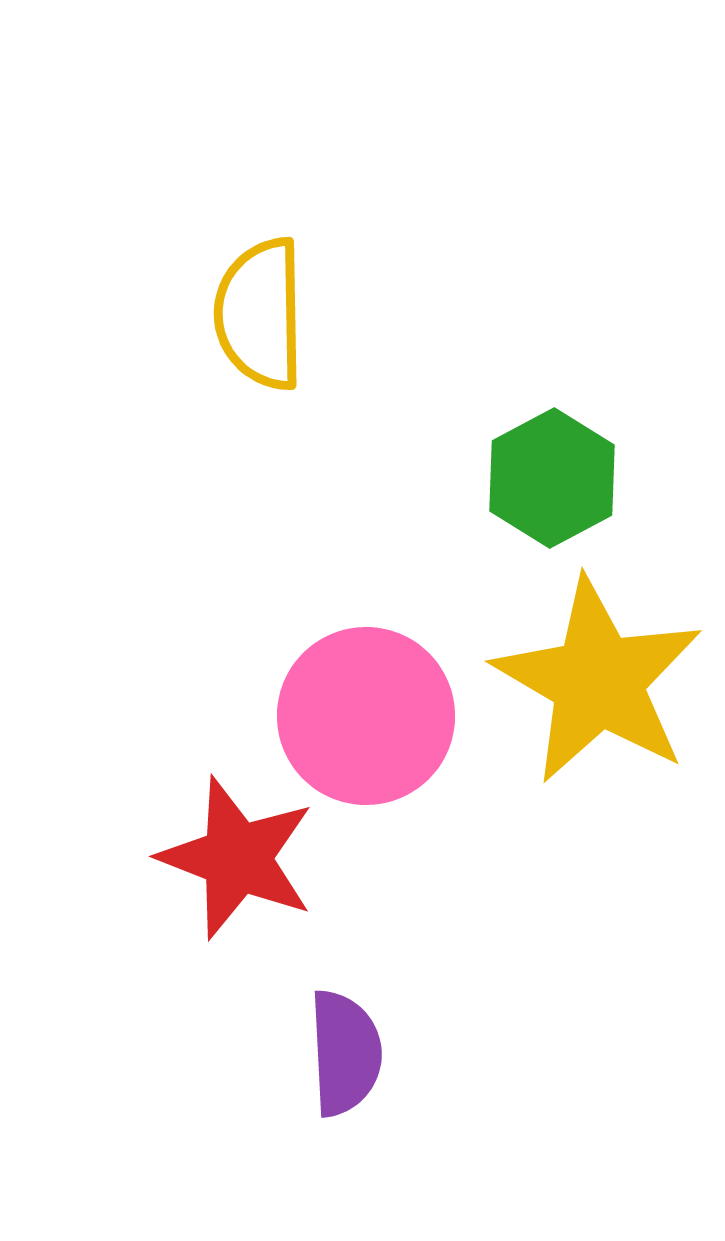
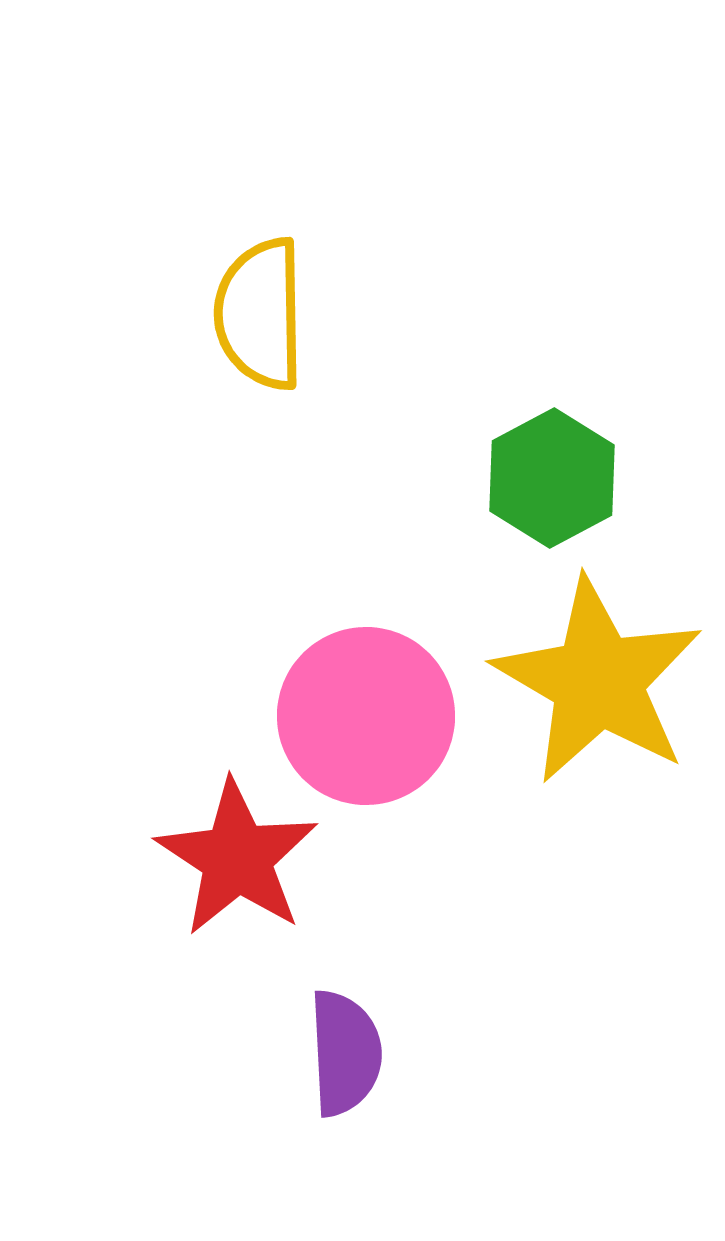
red star: rotated 12 degrees clockwise
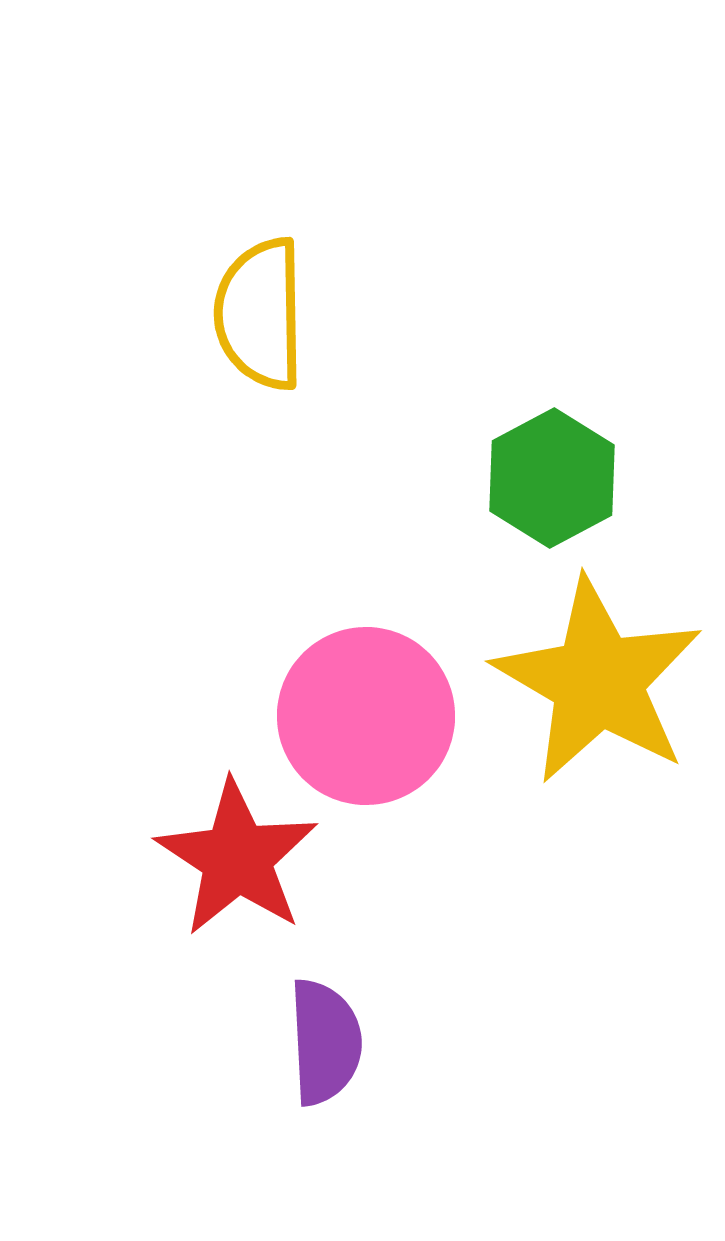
purple semicircle: moved 20 px left, 11 px up
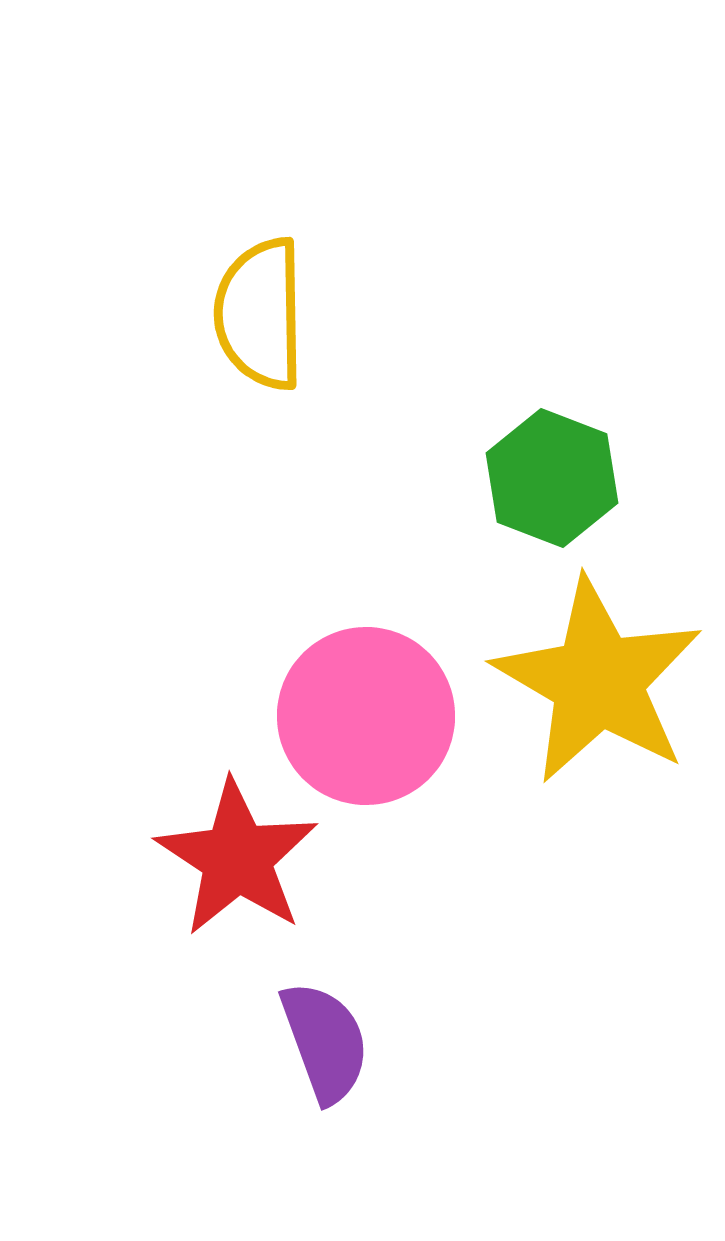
green hexagon: rotated 11 degrees counterclockwise
purple semicircle: rotated 17 degrees counterclockwise
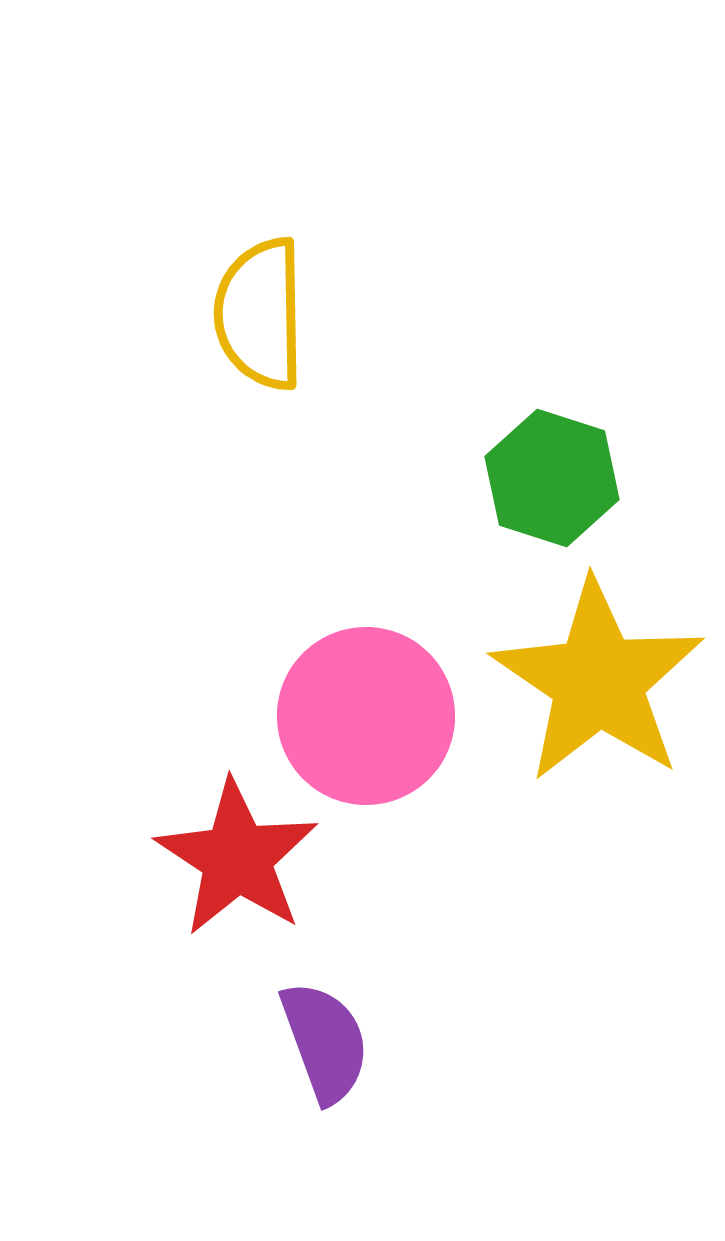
green hexagon: rotated 3 degrees counterclockwise
yellow star: rotated 4 degrees clockwise
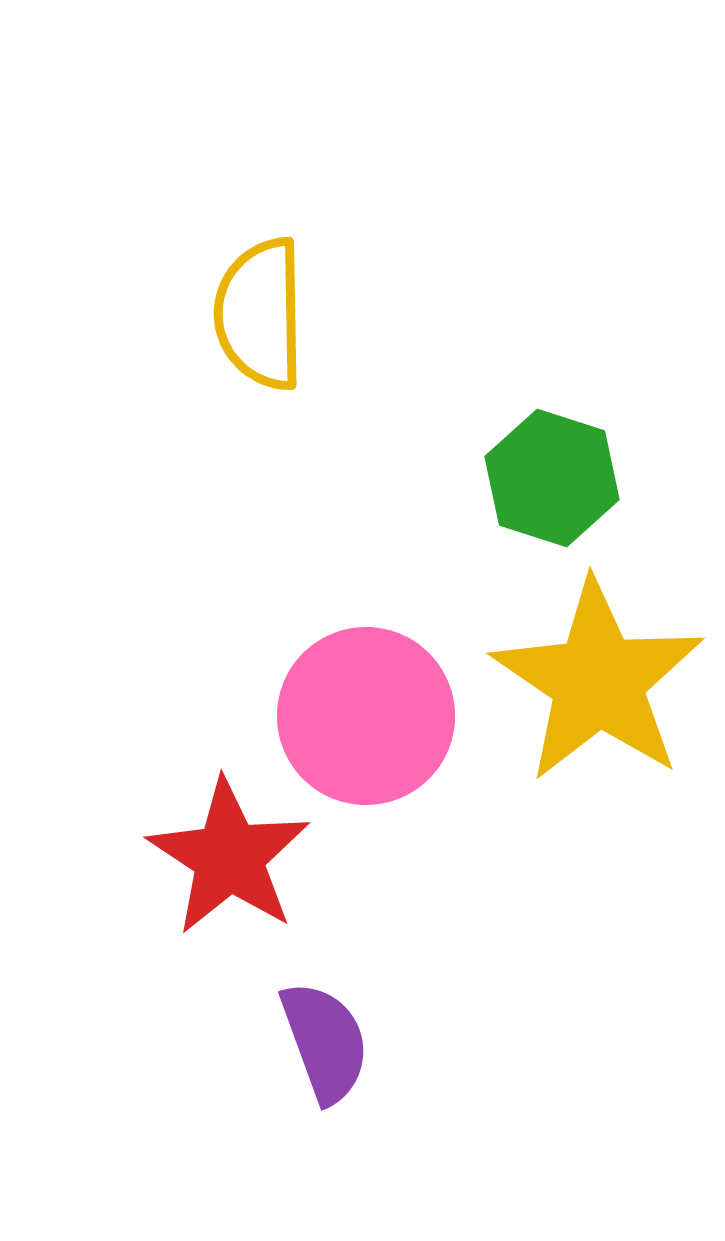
red star: moved 8 px left, 1 px up
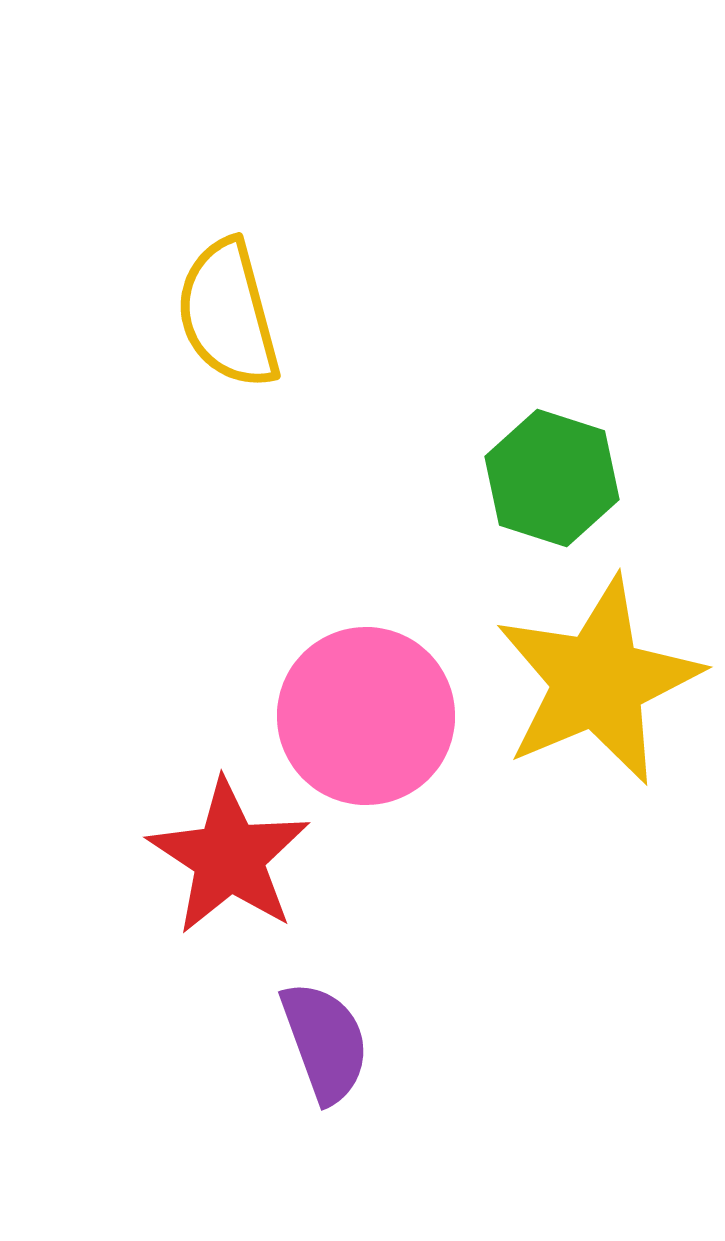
yellow semicircle: moved 32 px left; rotated 14 degrees counterclockwise
yellow star: rotated 15 degrees clockwise
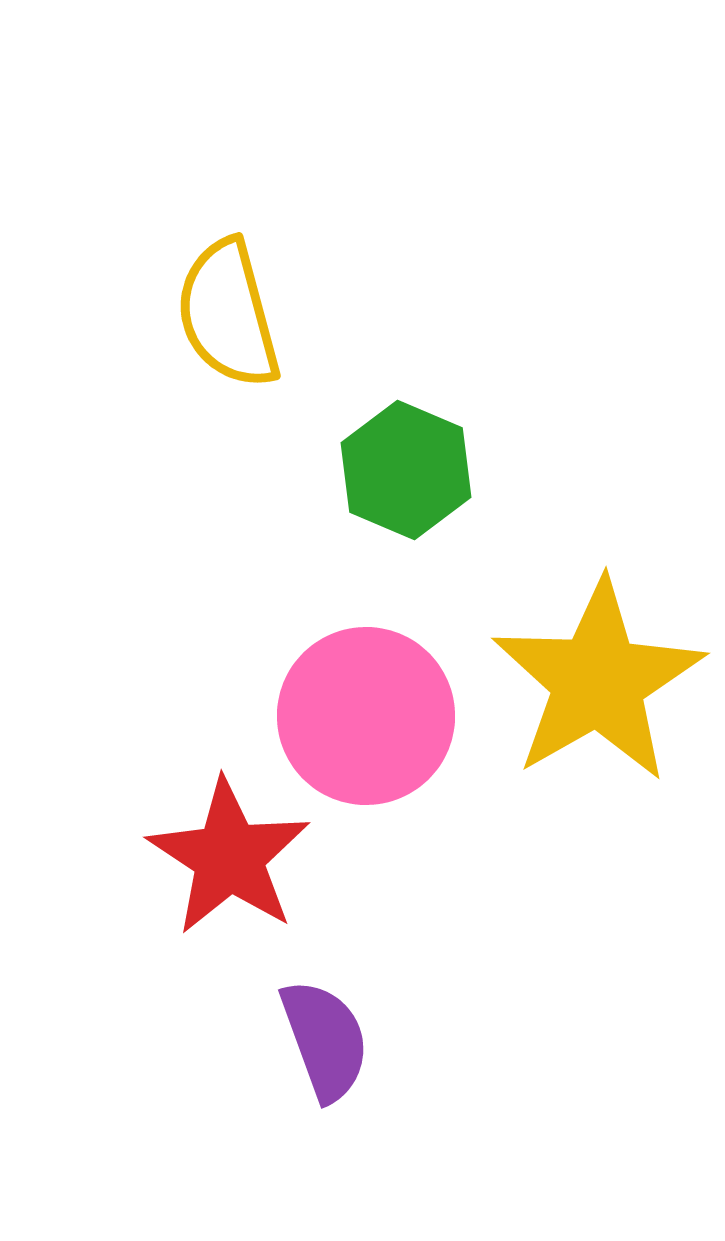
green hexagon: moved 146 px left, 8 px up; rotated 5 degrees clockwise
yellow star: rotated 7 degrees counterclockwise
purple semicircle: moved 2 px up
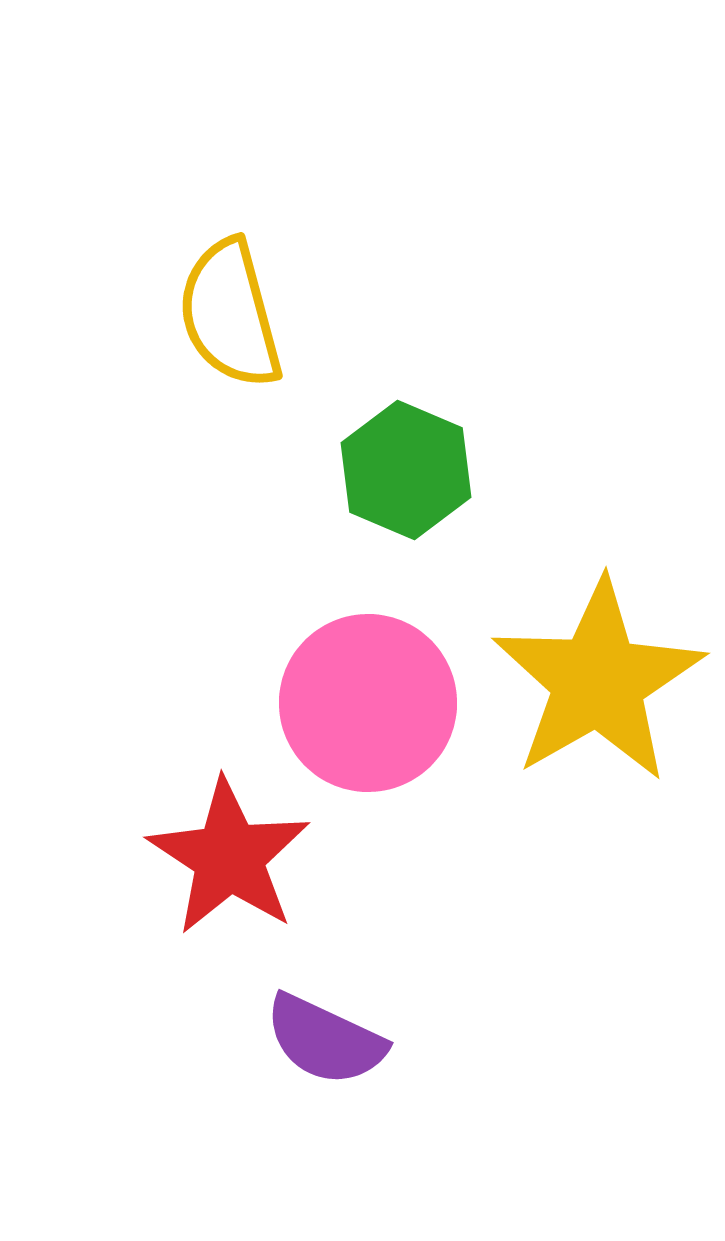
yellow semicircle: moved 2 px right
pink circle: moved 2 px right, 13 px up
purple semicircle: rotated 135 degrees clockwise
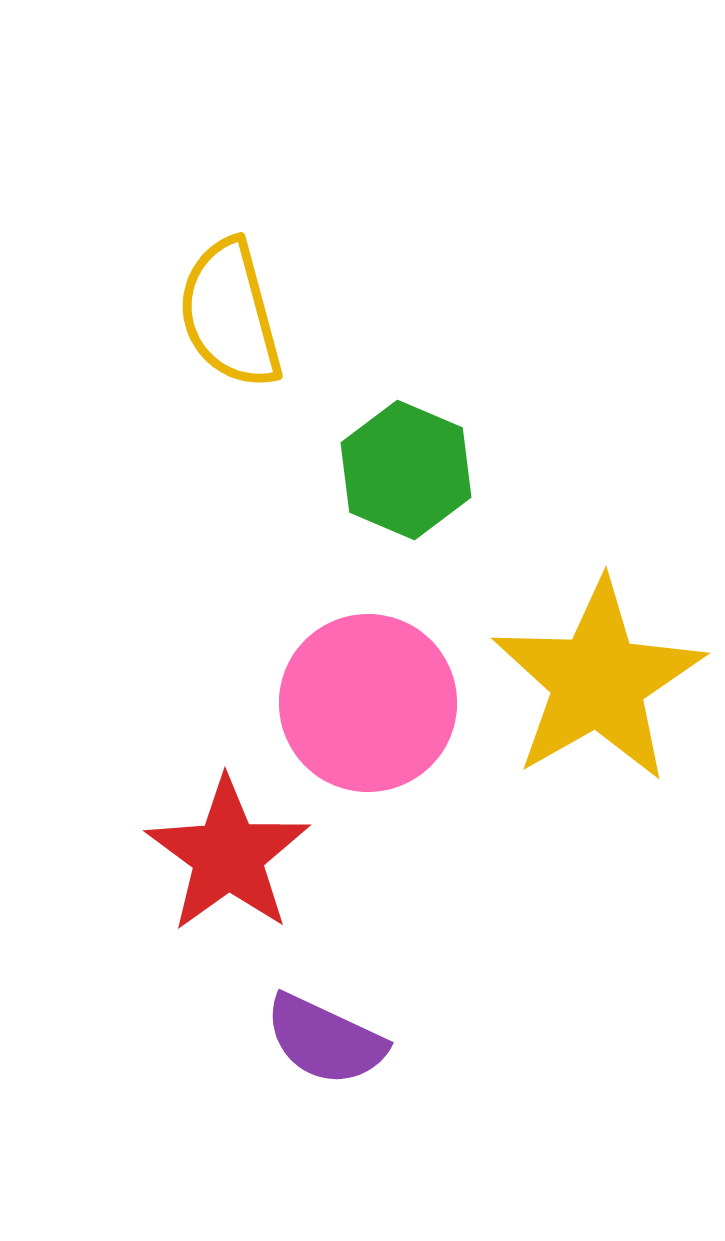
red star: moved 1 px left, 2 px up; rotated 3 degrees clockwise
